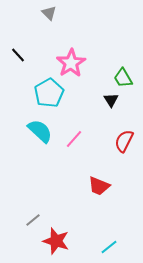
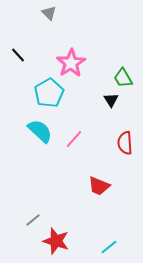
red semicircle: moved 1 px right, 2 px down; rotated 30 degrees counterclockwise
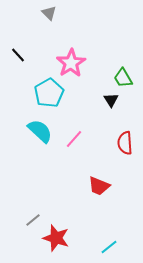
red star: moved 3 px up
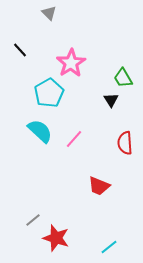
black line: moved 2 px right, 5 px up
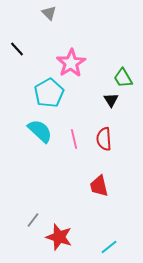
black line: moved 3 px left, 1 px up
pink line: rotated 54 degrees counterclockwise
red semicircle: moved 21 px left, 4 px up
red trapezoid: rotated 55 degrees clockwise
gray line: rotated 14 degrees counterclockwise
red star: moved 3 px right, 1 px up
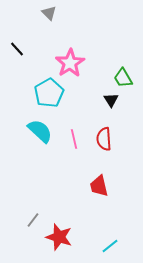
pink star: moved 1 px left
cyan line: moved 1 px right, 1 px up
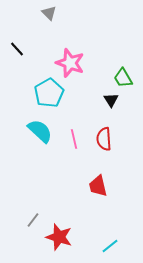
pink star: rotated 20 degrees counterclockwise
red trapezoid: moved 1 px left
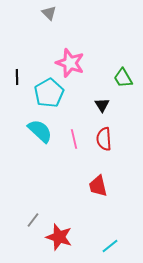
black line: moved 28 px down; rotated 42 degrees clockwise
black triangle: moved 9 px left, 5 px down
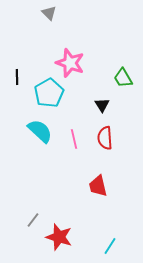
red semicircle: moved 1 px right, 1 px up
cyan line: rotated 18 degrees counterclockwise
